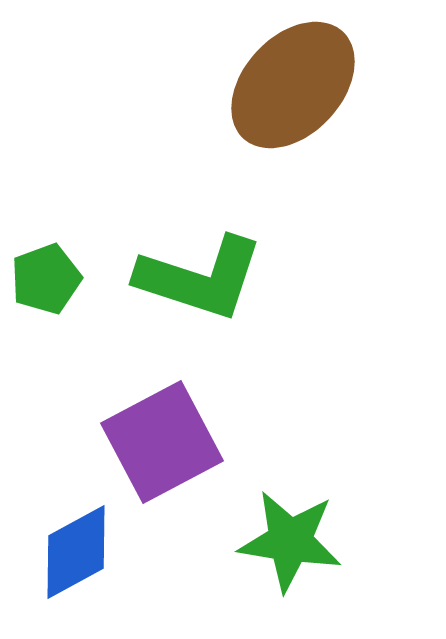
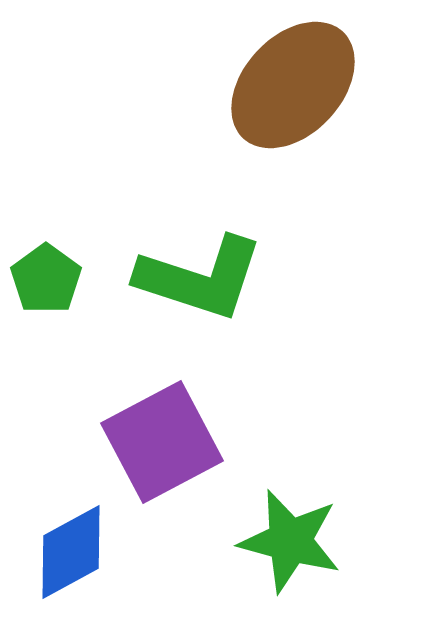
green pentagon: rotated 16 degrees counterclockwise
green star: rotated 6 degrees clockwise
blue diamond: moved 5 px left
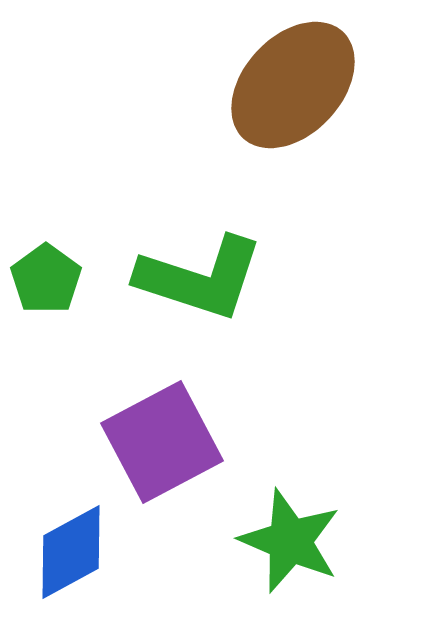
green star: rotated 8 degrees clockwise
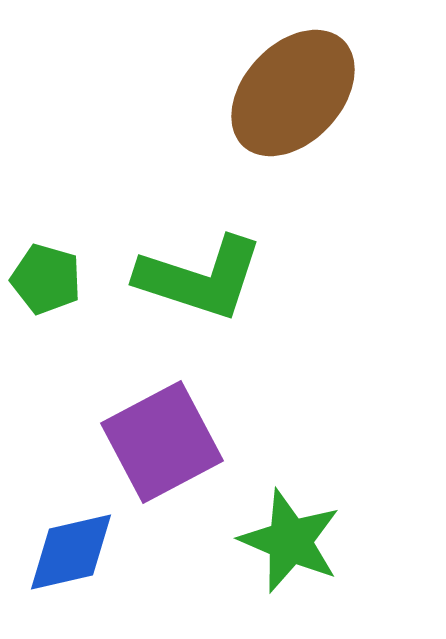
brown ellipse: moved 8 px down
green pentagon: rotated 20 degrees counterclockwise
blue diamond: rotated 16 degrees clockwise
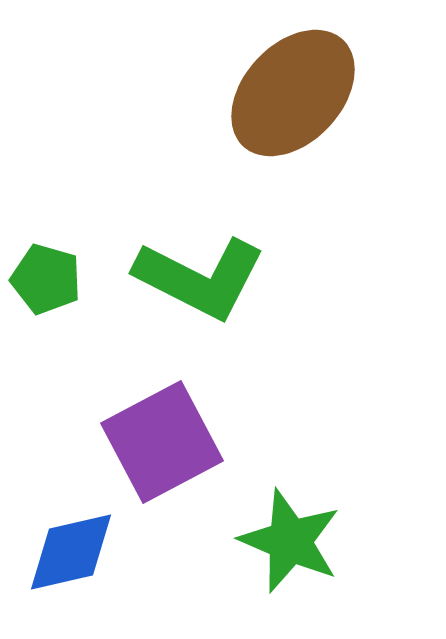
green L-shape: rotated 9 degrees clockwise
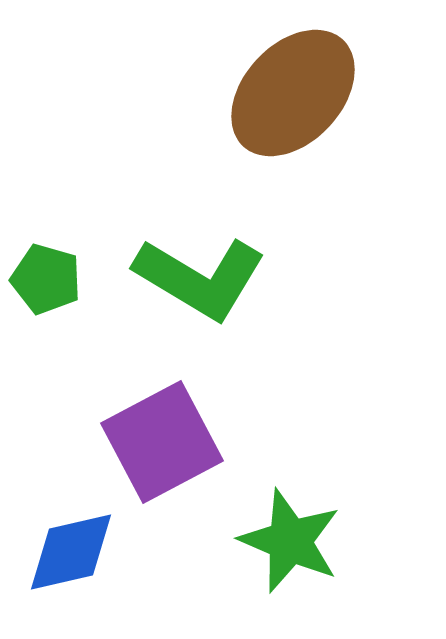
green L-shape: rotated 4 degrees clockwise
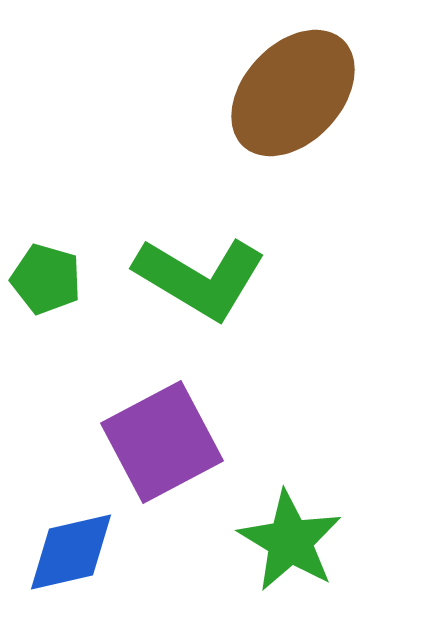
green star: rotated 8 degrees clockwise
